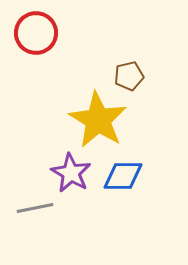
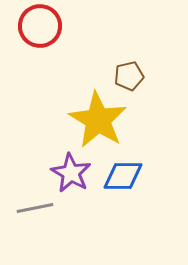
red circle: moved 4 px right, 7 px up
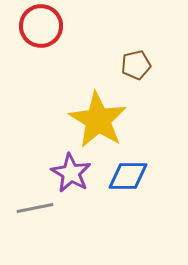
red circle: moved 1 px right
brown pentagon: moved 7 px right, 11 px up
blue diamond: moved 5 px right
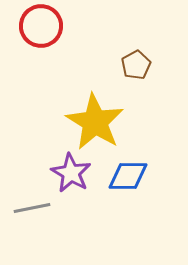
brown pentagon: rotated 16 degrees counterclockwise
yellow star: moved 3 px left, 2 px down
gray line: moved 3 px left
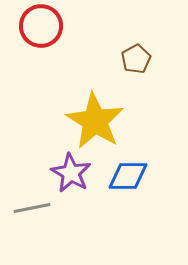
brown pentagon: moved 6 px up
yellow star: moved 1 px up
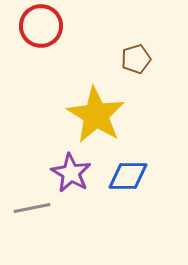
brown pentagon: rotated 12 degrees clockwise
yellow star: moved 1 px right, 6 px up
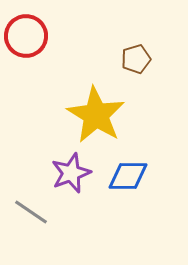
red circle: moved 15 px left, 10 px down
purple star: rotated 21 degrees clockwise
gray line: moved 1 px left, 4 px down; rotated 45 degrees clockwise
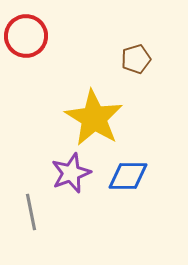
yellow star: moved 2 px left, 3 px down
gray line: rotated 45 degrees clockwise
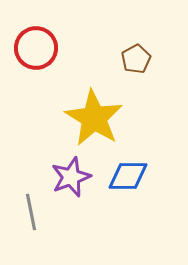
red circle: moved 10 px right, 12 px down
brown pentagon: rotated 12 degrees counterclockwise
purple star: moved 4 px down
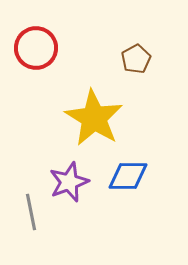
purple star: moved 2 px left, 5 px down
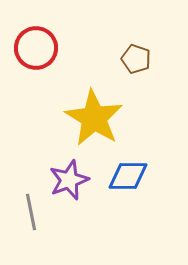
brown pentagon: rotated 24 degrees counterclockwise
purple star: moved 2 px up
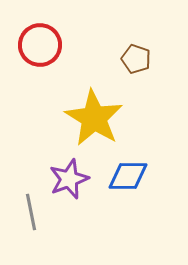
red circle: moved 4 px right, 3 px up
purple star: moved 1 px up
